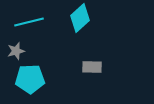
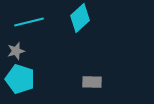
gray rectangle: moved 15 px down
cyan pentagon: moved 10 px left; rotated 20 degrees clockwise
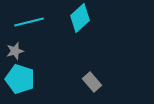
gray star: moved 1 px left
gray rectangle: rotated 48 degrees clockwise
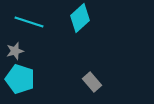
cyan line: rotated 32 degrees clockwise
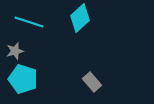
cyan pentagon: moved 3 px right
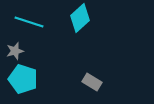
gray rectangle: rotated 18 degrees counterclockwise
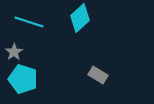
gray star: moved 1 px left, 1 px down; rotated 18 degrees counterclockwise
gray rectangle: moved 6 px right, 7 px up
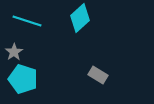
cyan line: moved 2 px left, 1 px up
